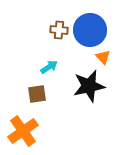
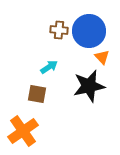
blue circle: moved 1 px left, 1 px down
orange triangle: moved 1 px left
brown square: rotated 18 degrees clockwise
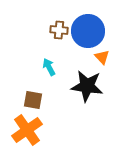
blue circle: moved 1 px left
cyan arrow: rotated 84 degrees counterclockwise
black star: moved 2 px left; rotated 20 degrees clockwise
brown square: moved 4 px left, 6 px down
orange cross: moved 4 px right, 1 px up
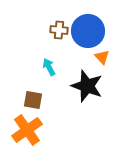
black star: rotated 12 degrees clockwise
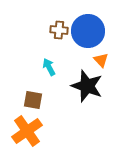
orange triangle: moved 1 px left, 3 px down
orange cross: moved 1 px down
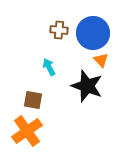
blue circle: moved 5 px right, 2 px down
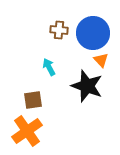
brown square: rotated 18 degrees counterclockwise
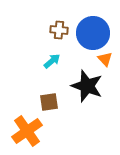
orange triangle: moved 4 px right, 1 px up
cyan arrow: moved 3 px right, 6 px up; rotated 78 degrees clockwise
brown square: moved 16 px right, 2 px down
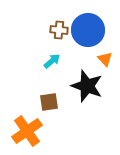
blue circle: moved 5 px left, 3 px up
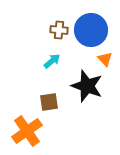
blue circle: moved 3 px right
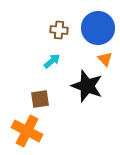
blue circle: moved 7 px right, 2 px up
brown square: moved 9 px left, 3 px up
orange cross: rotated 28 degrees counterclockwise
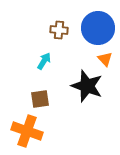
cyan arrow: moved 8 px left; rotated 18 degrees counterclockwise
orange cross: rotated 8 degrees counterclockwise
